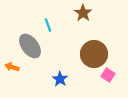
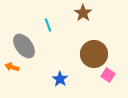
gray ellipse: moved 6 px left
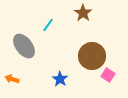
cyan line: rotated 56 degrees clockwise
brown circle: moved 2 px left, 2 px down
orange arrow: moved 12 px down
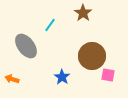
cyan line: moved 2 px right
gray ellipse: moved 2 px right
pink square: rotated 24 degrees counterclockwise
blue star: moved 2 px right, 2 px up
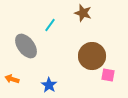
brown star: rotated 18 degrees counterclockwise
blue star: moved 13 px left, 8 px down
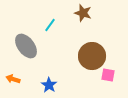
orange arrow: moved 1 px right
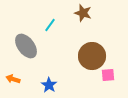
pink square: rotated 16 degrees counterclockwise
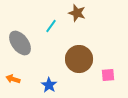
brown star: moved 6 px left
cyan line: moved 1 px right, 1 px down
gray ellipse: moved 6 px left, 3 px up
brown circle: moved 13 px left, 3 px down
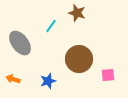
blue star: moved 1 px left, 4 px up; rotated 21 degrees clockwise
